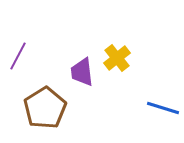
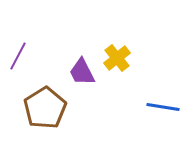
purple trapezoid: rotated 20 degrees counterclockwise
blue line: moved 1 px up; rotated 8 degrees counterclockwise
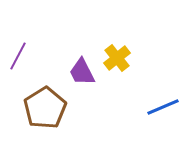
blue line: rotated 32 degrees counterclockwise
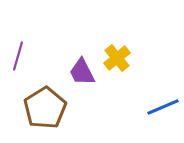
purple line: rotated 12 degrees counterclockwise
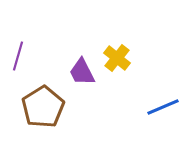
yellow cross: rotated 12 degrees counterclockwise
brown pentagon: moved 2 px left, 1 px up
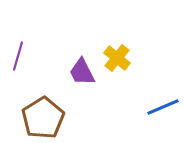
brown pentagon: moved 11 px down
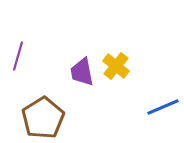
yellow cross: moved 1 px left, 8 px down
purple trapezoid: rotated 16 degrees clockwise
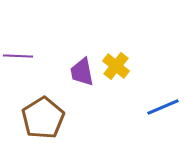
purple line: rotated 76 degrees clockwise
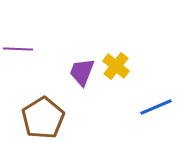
purple line: moved 7 px up
purple trapezoid: rotated 32 degrees clockwise
blue line: moved 7 px left
